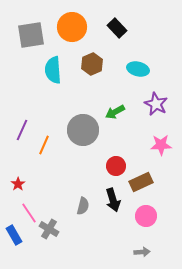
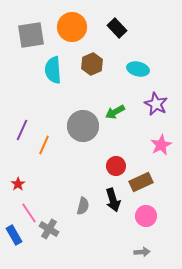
gray circle: moved 4 px up
pink star: rotated 25 degrees counterclockwise
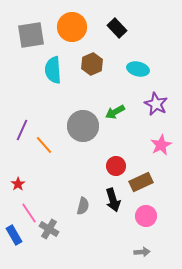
orange line: rotated 66 degrees counterclockwise
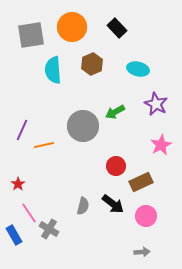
orange line: rotated 60 degrees counterclockwise
black arrow: moved 4 px down; rotated 35 degrees counterclockwise
